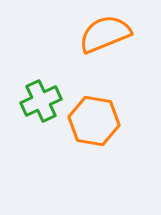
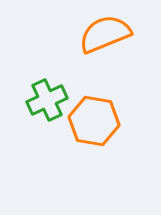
green cross: moved 6 px right, 1 px up
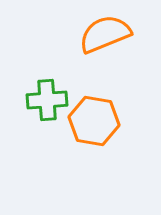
green cross: rotated 21 degrees clockwise
